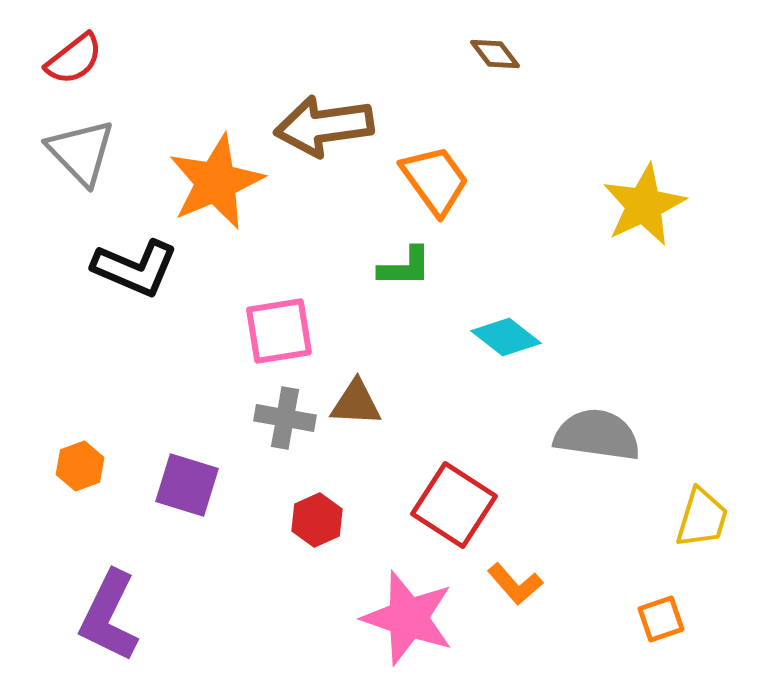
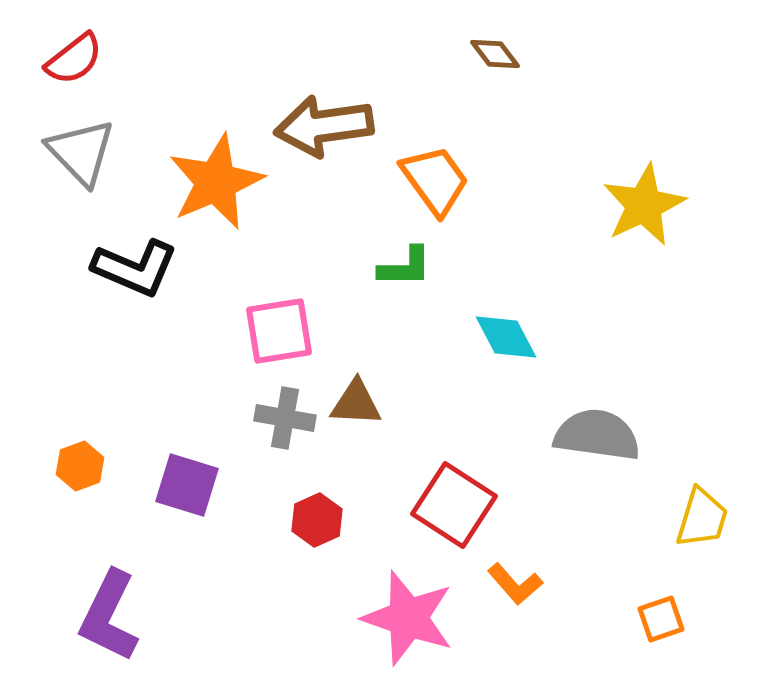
cyan diamond: rotated 24 degrees clockwise
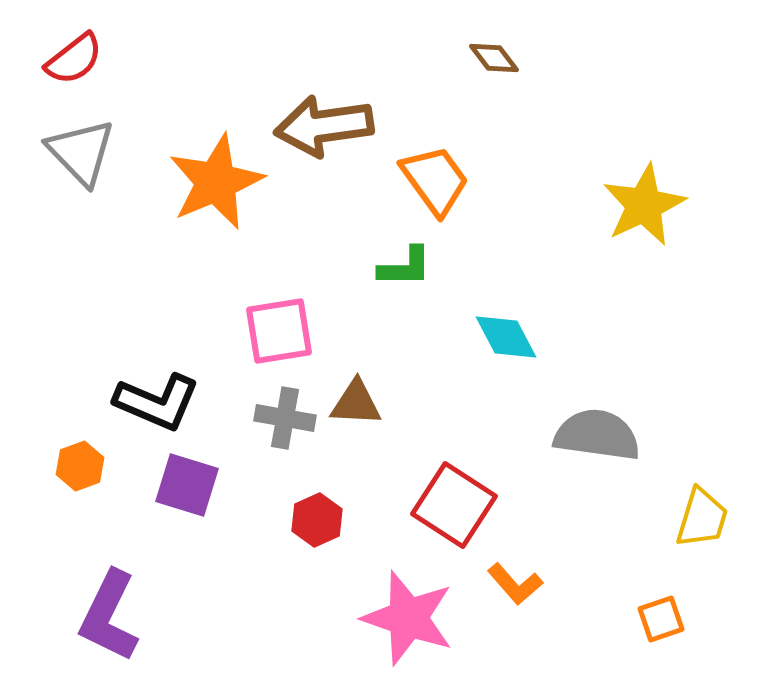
brown diamond: moved 1 px left, 4 px down
black L-shape: moved 22 px right, 134 px down
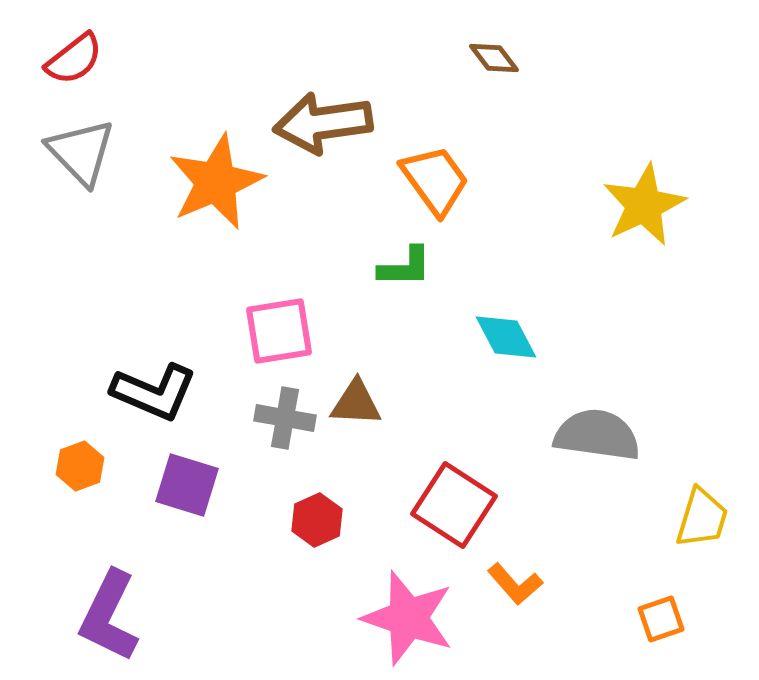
brown arrow: moved 1 px left, 3 px up
black L-shape: moved 3 px left, 10 px up
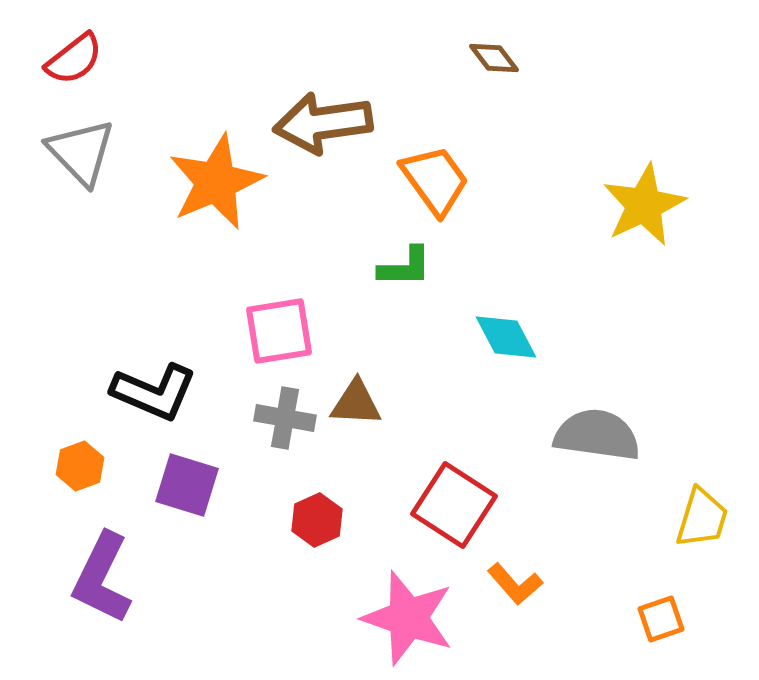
purple L-shape: moved 7 px left, 38 px up
